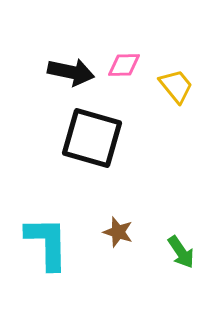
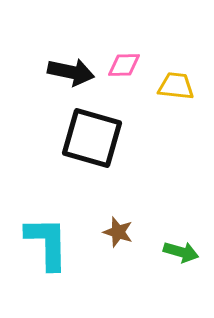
yellow trapezoid: rotated 45 degrees counterclockwise
green arrow: rotated 40 degrees counterclockwise
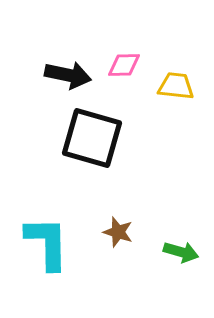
black arrow: moved 3 px left, 3 px down
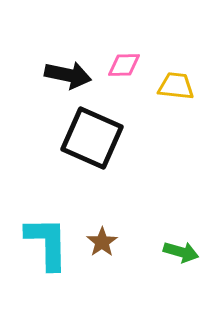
black square: rotated 8 degrees clockwise
brown star: moved 16 px left, 10 px down; rotated 20 degrees clockwise
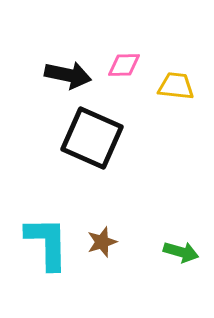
brown star: rotated 16 degrees clockwise
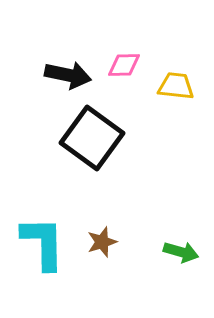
black square: rotated 12 degrees clockwise
cyan L-shape: moved 4 px left
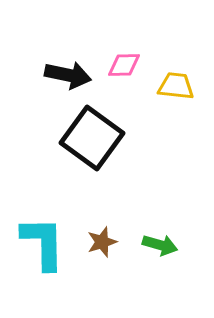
green arrow: moved 21 px left, 7 px up
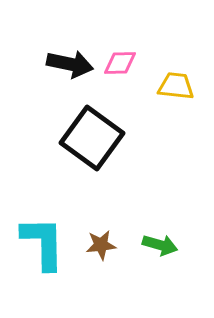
pink diamond: moved 4 px left, 2 px up
black arrow: moved 2 px right, 11 px up
brown star: moved 1 px left, 3 px down; rotated 12 degrees clockwise
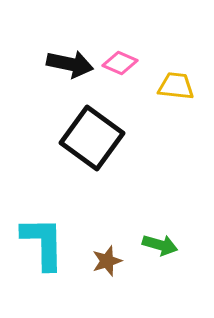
pink diamond: rotated 24 degrees clockwise
brown star: moved 6 px right, 16 px down; rotated 12 degrees counterclockwise
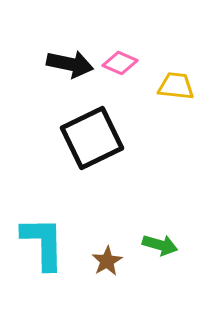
black square: rotated 28 degrees clockwise
brown star: rotated 12 degrees counterclockwise
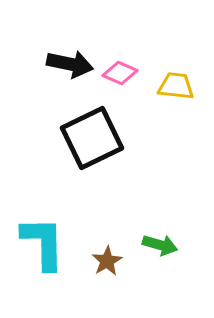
pink diamond: moved 10 px down
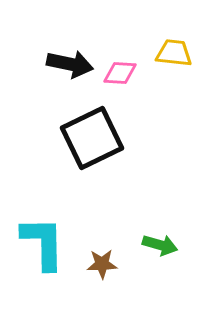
pink diamond: rotated 20 degrees counterclockwise
yellow trapezoid: moved 2 px left, 33 px up
brown star: moved 5 px left, 3 px down; rotated 28 degrees clockwise
